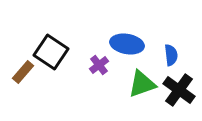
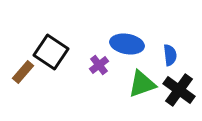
blue semicircle: moved 1 px left
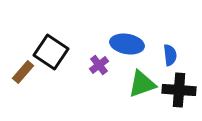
black cross: rotated 32 degrees counterclockwise
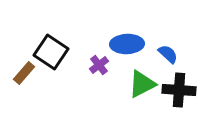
blue ellipse: rotated 12 degrees counterclockwise
blue semicircle: moved 2 px left, 1 px up; rotated 40 degrees counterclockwise
brown rectangle: moved 1 px right, 1 px down
green triangle: rotated 8 degrees counterclockwise
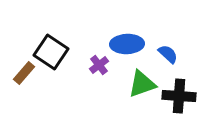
green triangle: rotated 8 degrees clockwise
black cross: moved 6 px down
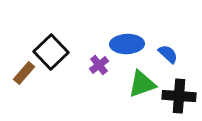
black square: rotated 12 degrees clockwise
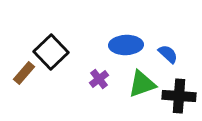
blue ellipse: moved 1 px left, 1 px down
purple cross: moved 14 px down
